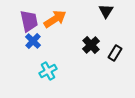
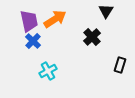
black cross: moved 1 px right, 8 px up
black rectangle: moved 5 px right, 12 px down; rotated 14 degrees counterclockwise
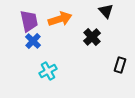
black triangle: rotated 14 degrees counterclockwise
orange arrow: moved 5 px right; rotated 15 degrees clockwise
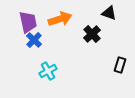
black triangle: moved 3 px right, 2 px down; rotated 28 degrees counterclockwise
purple trapezoid: moved 1 px left, 1 px down
black cross: moved 3 px up
blue cross: moved 1 px right, 1 px up
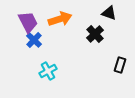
purple trapezoid: rotated 15 degrees counterclockwise
black cross: moved 3 px right
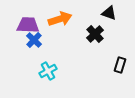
purple trapezoid: moved 3 px down; rotated 60 degrees counterclockwise
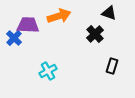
orange arrow: moved 1 px left, 3 px up
blue cross: moved 20 px left, 2 px up
black rectangle: moved 8 px left, 1 px down
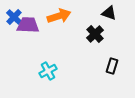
blue cross: moved 21 px up
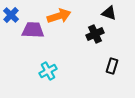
blue cross: moved 3 px left, 2 px up
purple trapezoid: moved 5 px right, 5 px down
black cross: rotated 18 degrees clockwise
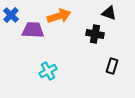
black cross: rotated 36 degrees clockwise
